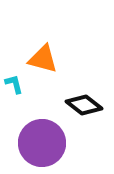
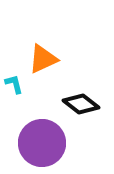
orange triangle: rotated 40 degrees counterclockwise
black diamond: moved 3 px left, 1 px up
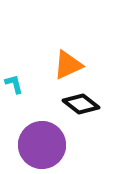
orange triangle: moved 25 px right, 6 px down
purple circle: moved 2 px down
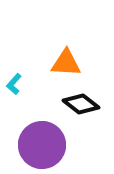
orange triangle: moved 2 px left, 2 px up; rotated 28 degrees clockwise
cyan L-shape: rotated 125 degrees counterclockwise
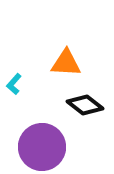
black diamond: moved 4 px right, 1 px down
purple circle: moved 2 px down
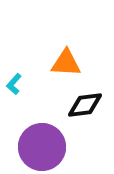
black diamond: rotated 45 degrees counterclockwise
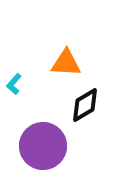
black diamond: rotated 24 degrees counterclockwise
purple circle: moved 1 px right, 1 px up
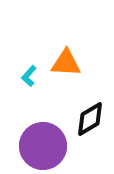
cyan L-shape: moved 15 px right, 8 px up
black diamond: moved 5 px right, 14 px down
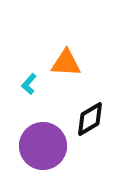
cyan L-shape: moved 8 px down
